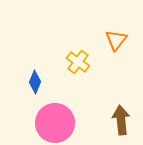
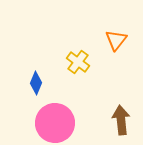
blue diamond: moved 1 px right, 1 px down
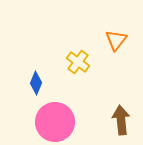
pink circle: moved 1 px up
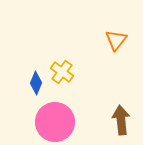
yellow cross: moved 16 px left, 10 px down
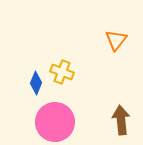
yellow cross: rotated 15 degrees counterclockwise
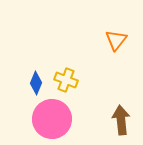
yellow cross: moved 4 px right, 8 px down
pink circle: moved 3 px left, 3 px up
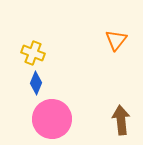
yellow cross: moved 33 px left, 27 px up
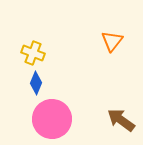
orange triangle: moved 4 px left, 1 px down
brown arrow: rotated 48 degrees counterclockwise
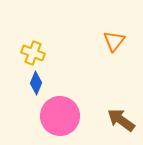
orange triangle: moved 2 px right
pink circle: moved 8 px right, 3 px up
